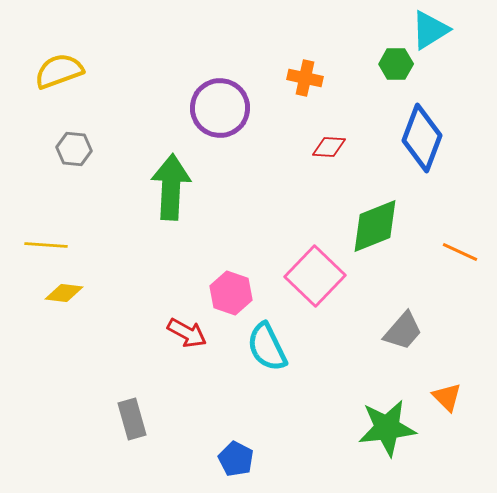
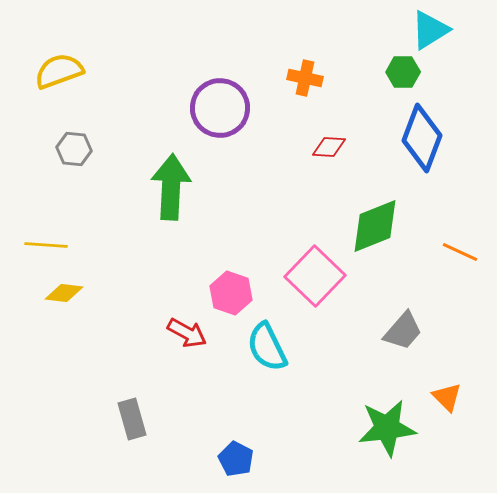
green hexagon: moved 7 px right, 8 px down
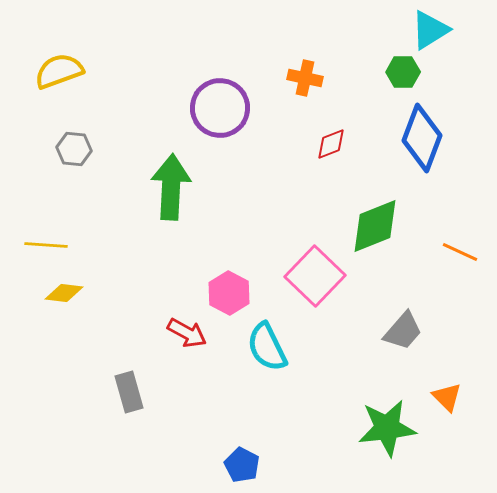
red diamond: moved 2 px right, 3 px up; rotated 24 degrees counterclockwise
pink hexagon: moved 2 px left; rotated 9 degrees clockwise
gray rectangle: moved 3 px left, 27 px up
blue pentagon: moved 6 px right, 6 px down
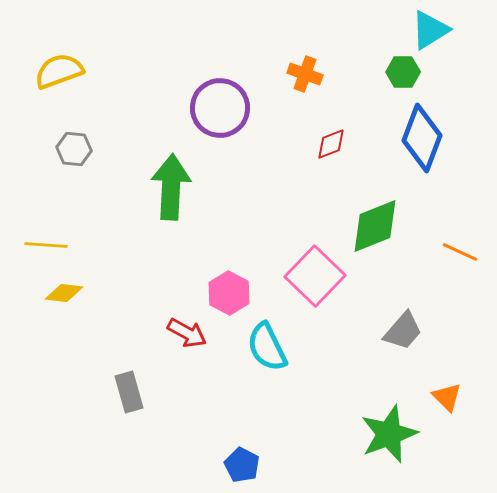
orange cross: moved 4 px up; rotated 8 degrees clockwise
green star: moved 2 px right, 6 px down; rotated 14 degrees counterclockwise
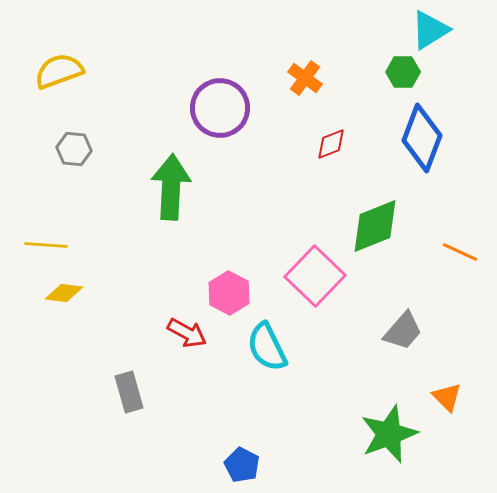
orange cross: moved 4 px down; rotated 16 degrees clockwise
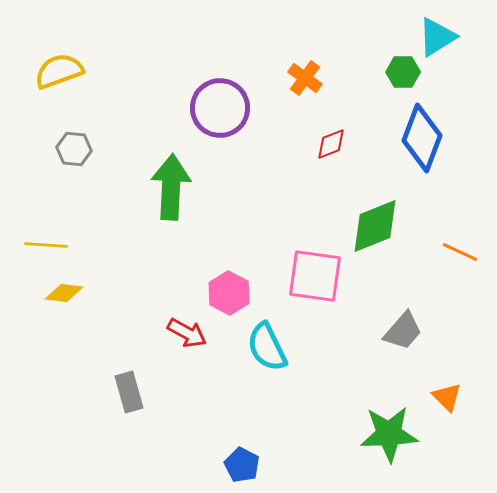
cyan triangle: moved 7 px right, 7 px down
pink square: rotated 36 degrees counterclockwise
green star: rotated 18 degrees clockwise
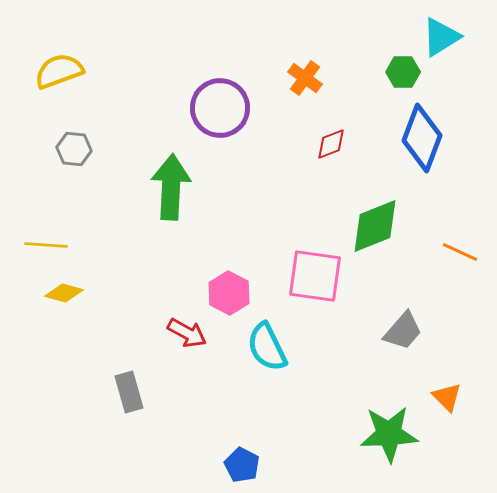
cyan triangle: moved 4 px right
yellow diamond: rotated 9 degrees clockwise
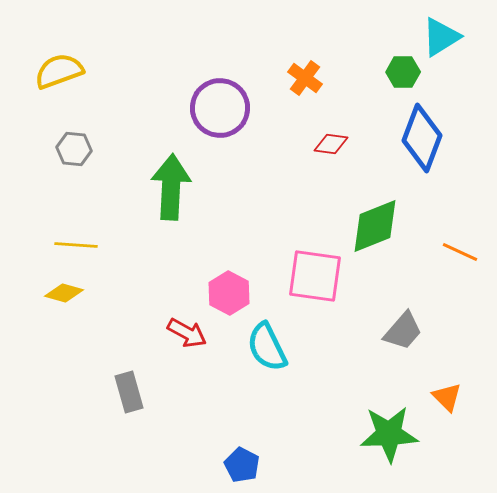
red diamond: rotated 28 degrees clockwise
yellow line: moved 30 px right
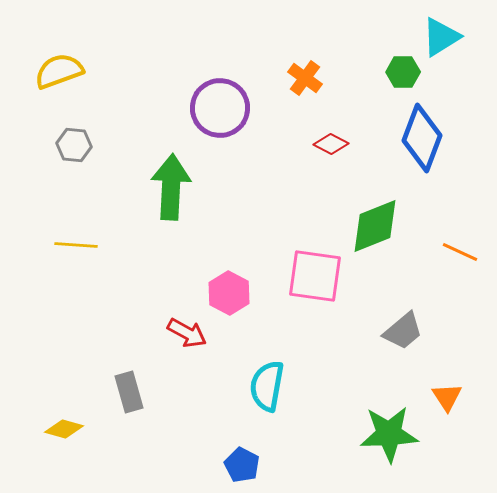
red diamond: rotated 20 degrees clockwise
gray hexagon: moved 4 px up
yellow diamond: moved 136 px down
gray trapezoid: rotated 9 degrees clockwise
cyan semicircle: moved 39 px down; rotated 36 degrees clockwise
orange triangle: rotated 12 degrees clockwise
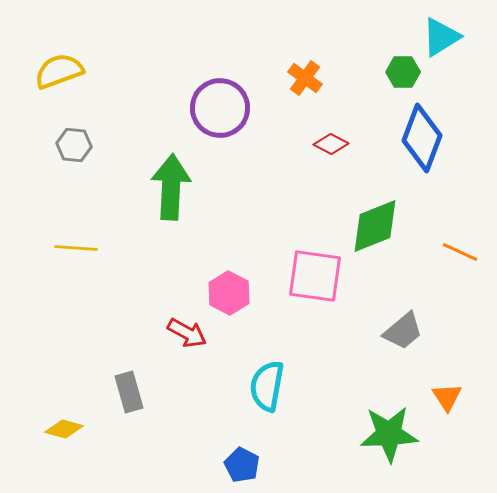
yellow line: moved 3 px down
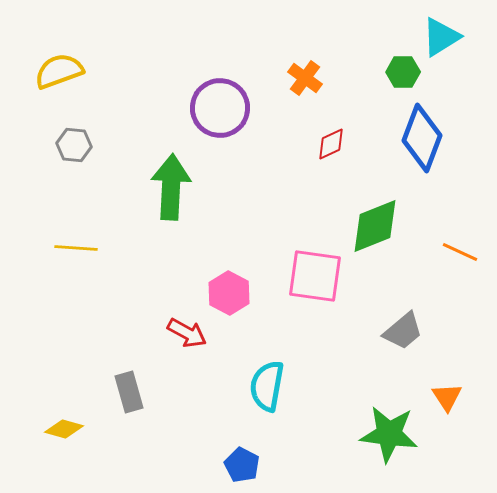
red diamond: rotated 52 degrees counterclockwise
green star: rotated 10 degrees clockwise
